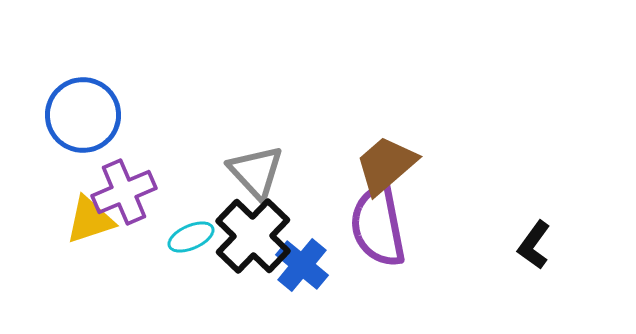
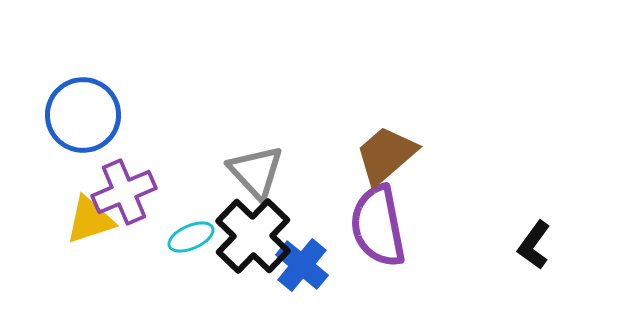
brown trapezoid: moved 10 px up
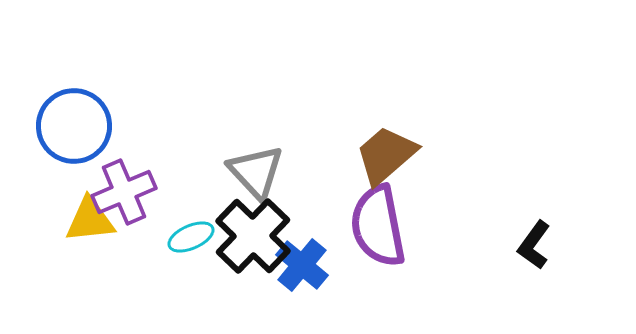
blue circle: moved 9 px left, 11 px down
yellow triangle: rotated 12 degrees clockwise
